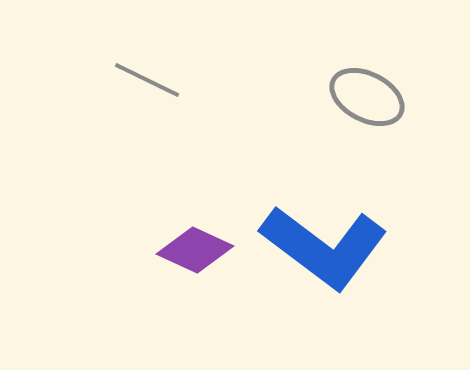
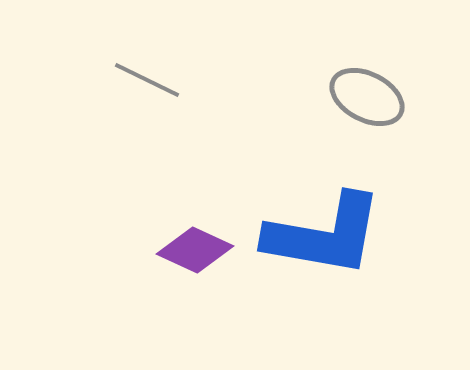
blue L-shape: moved 12 px up; rotated 27 degrees counterclockwise
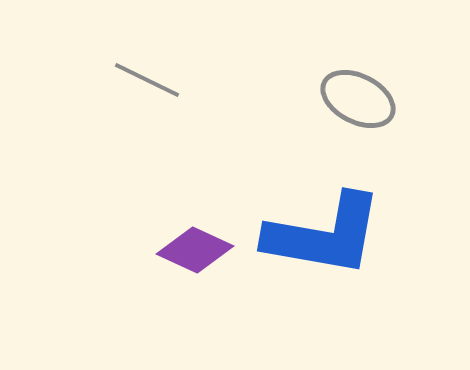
gray ellipse: moved 9 px left, 2 px down
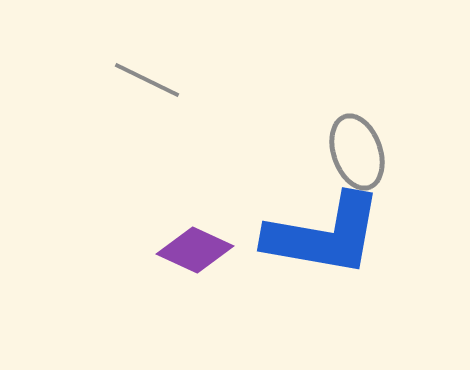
gray ellipse: moved 1 px left, 53 px down; rotated 44 degrees clockwise
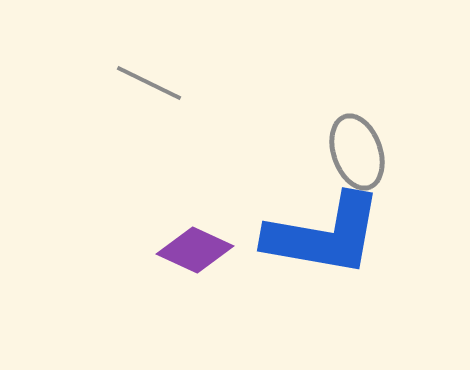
gray line: moved 2 px right, 3 px down
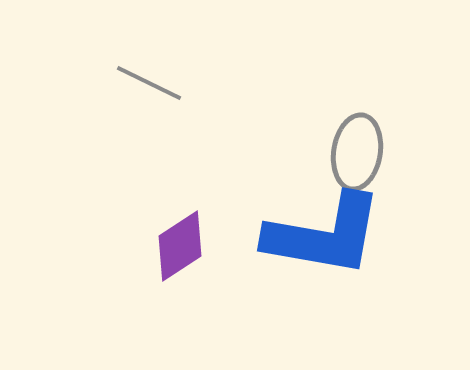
gray ellipse: rotated 28 degrees clockwise
purple diamond: moved 15 px left, 4 px up; rotated 58 degrees counterclockwise
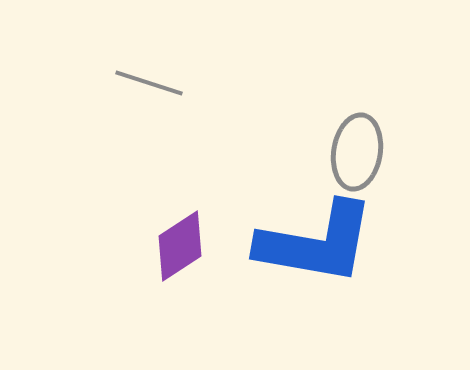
gray line: rotated 8 degrees counterclockwise
blue L-shape: moved 8 px left, 8 px down
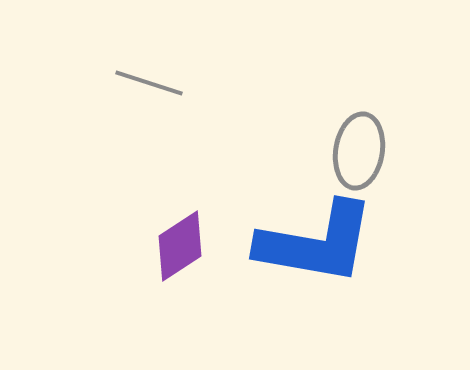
gray ellipse: moved 2 px right, 1 px up
